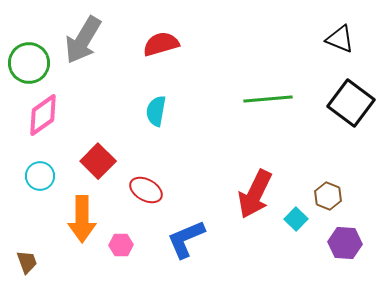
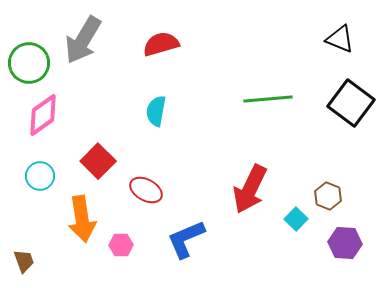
red arrow: moved 5 px left, 5 px up
orange arrow: rotated 9 degrees counterclockwise
brown trapezoid: moved 3 px left, 1 px up
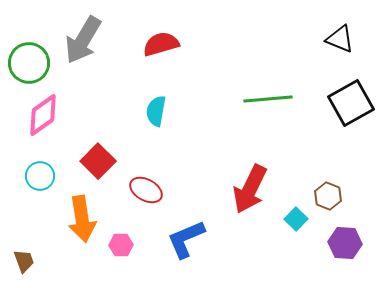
black square: rotated 24 degrees clockwise
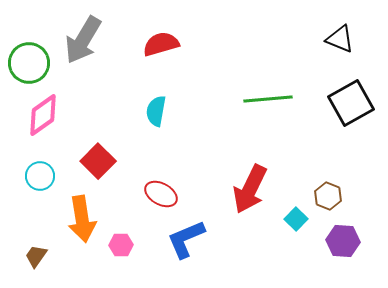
red ellipse: moved 15 px right, 4 px down
purple hexagon: moved 2 px left, 2 px up
brown trapezoid: moved 12 px right, 5 px up; rotated 125 degrees counterclockwise
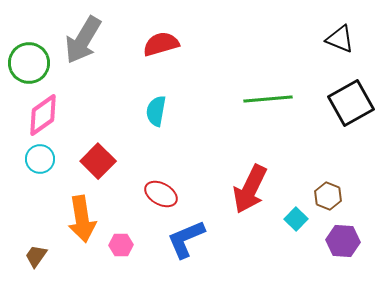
cyan circle: moved 17 px up
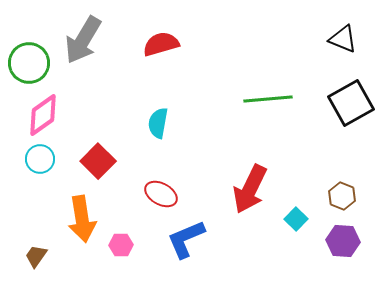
black triangle: moved 3 px right
cyan semicircle: moved 2 px right, 12 px down
brown hexagon: moved 14 px right
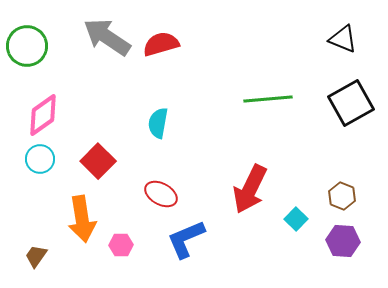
gray arrow: moved 24 px right, 3 px up; rotated 93 degrees clockwise
green circle: moved 2 px left, 17 px up
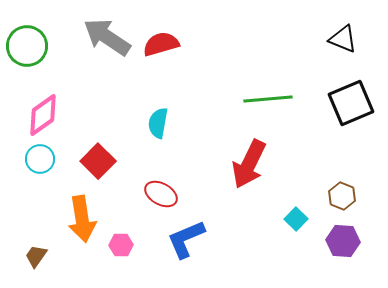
black square: rotated 6 degrees clockwise
red arrow: moved 1 px left, 25 px up
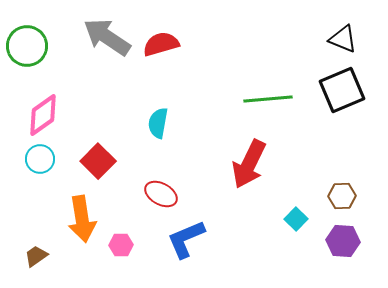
black square: moved 9 px left, 13 px up
brown hexagon: rotated 24 degrees counterclockwise
brown trapezoid: rotated 20 degrees clockwise
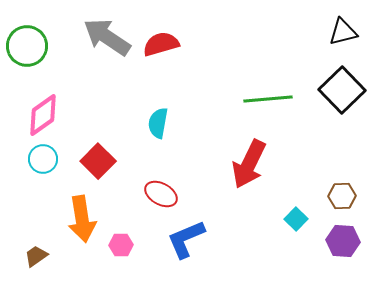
black triangle: moved 7 px up; rotated 36 degrees counterclockwise
black square: rotated 21 degrees counterclockwise
cyan circle: moved 3 px right
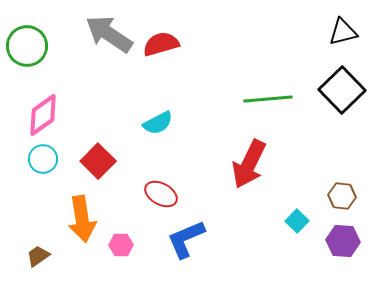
gray arrow: moved 2 px right, 3 px up
cyan semicircle: rotated 128 degrees counterclockwise
brown hexagon: rotated 8 degrees clockwise
cyan square: moved 1 px right, 2 px down
brown trapezoid: moved 2 px right
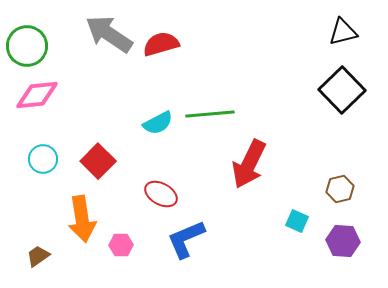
green line: moved 58 px left, 15 px down
pink diamond: moved 6 px left, 20 px up; rotated 30 degrees clockwise
brown hexagon: moved 2 px left, 7 px up; rotated 20 degrees counterclockwise
cyan square: rotated 20 degrees counterclockwise
